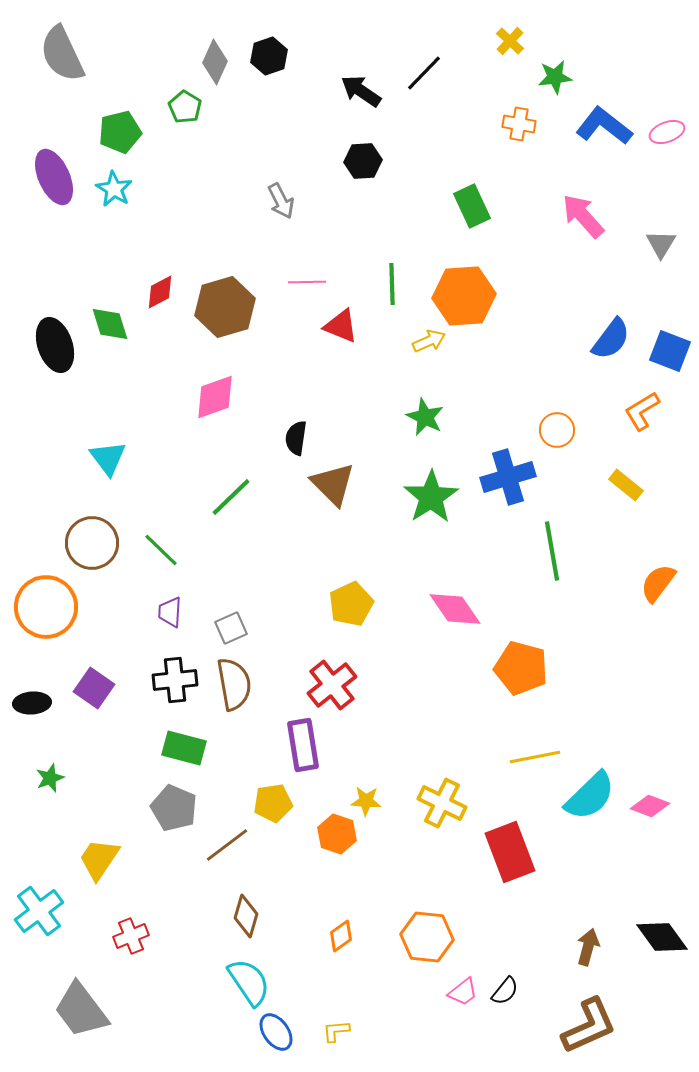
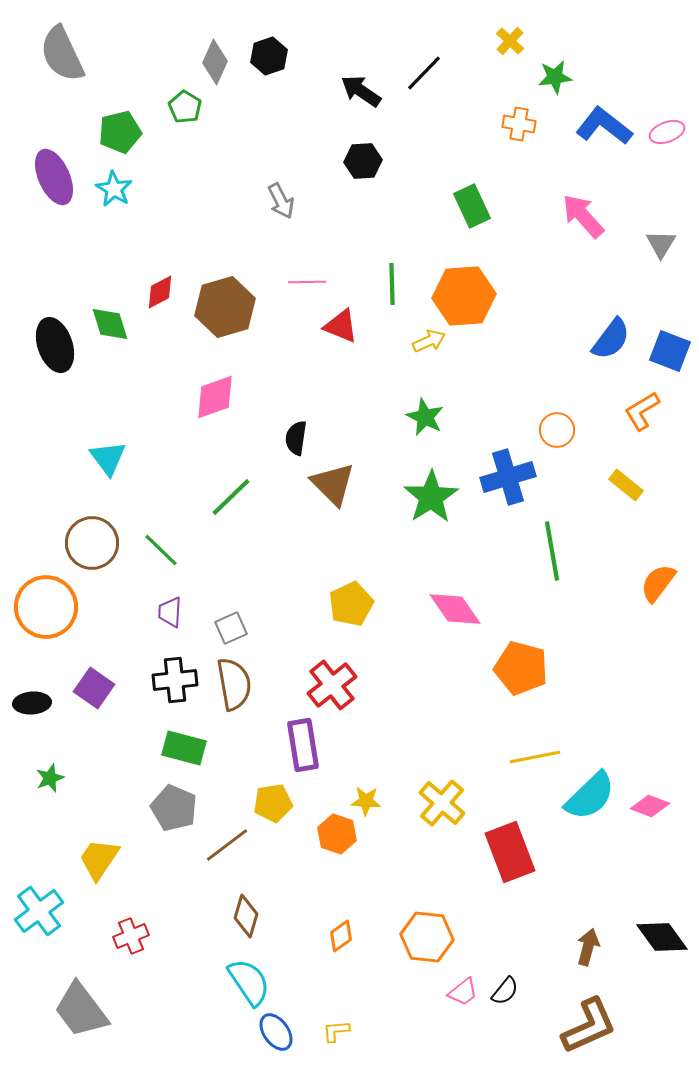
yellow cross at (442, 803): rotated 15 degrees clockwise
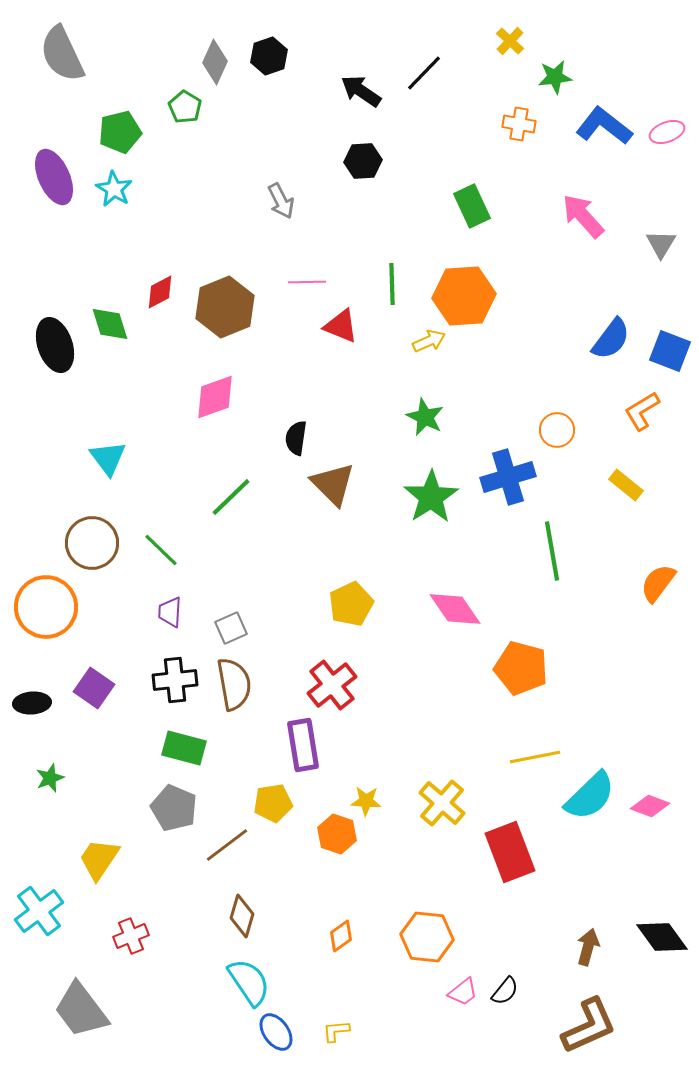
brown hexagon at (225, 307): rotated 6 degrees counterclockwise
brown diamond at (246, 916): moved 4 px left
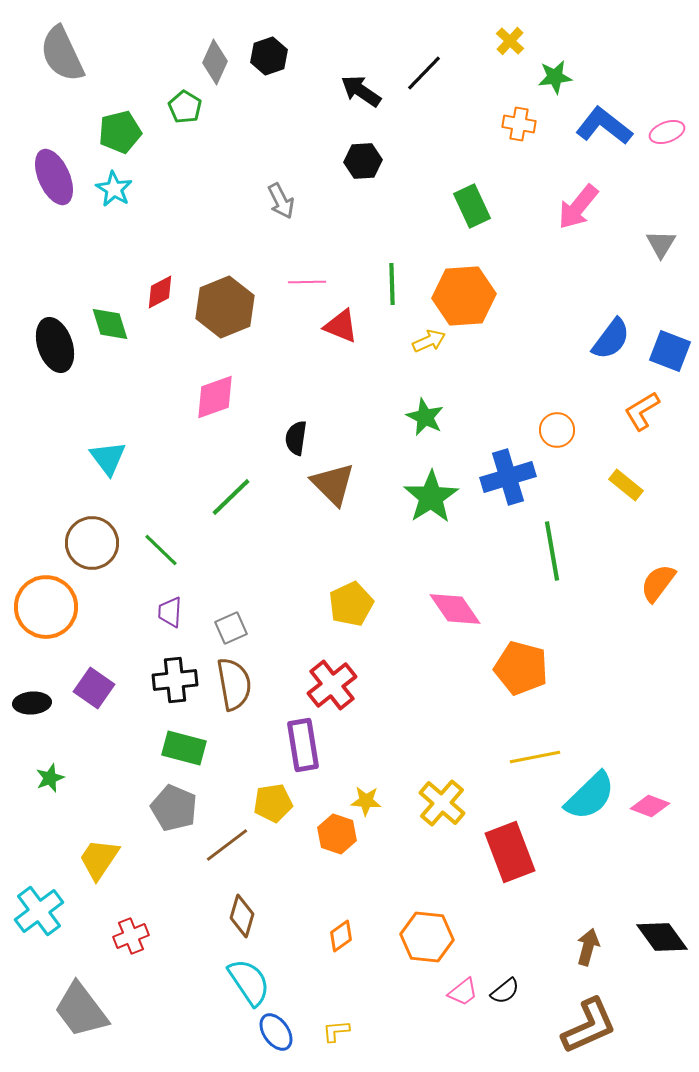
pink arrow at (583, 216): moved 5 px left, 9 px up; rotated 99 degrees counterclockwise
black semicircle at (505, 991): rotated 12 degrees clockwise
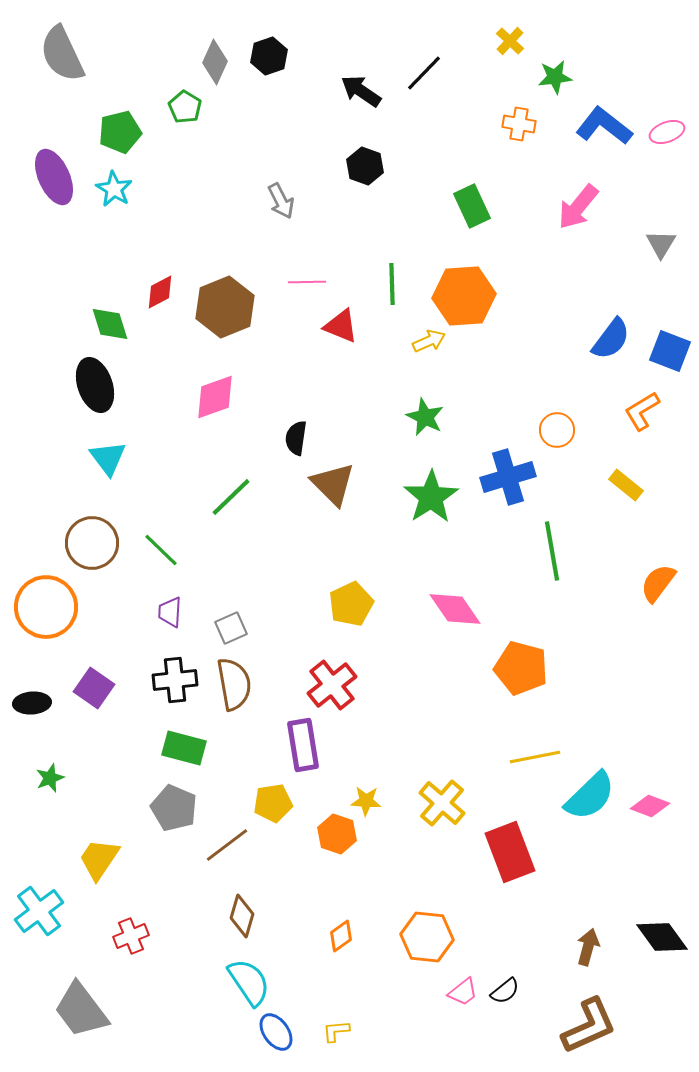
black hexagon at (363, 161): moved 2 px right, 5 px down; rotated 24 degrees clockwise
black ellipse at (55, 345): moved 40 px right, 40 px down
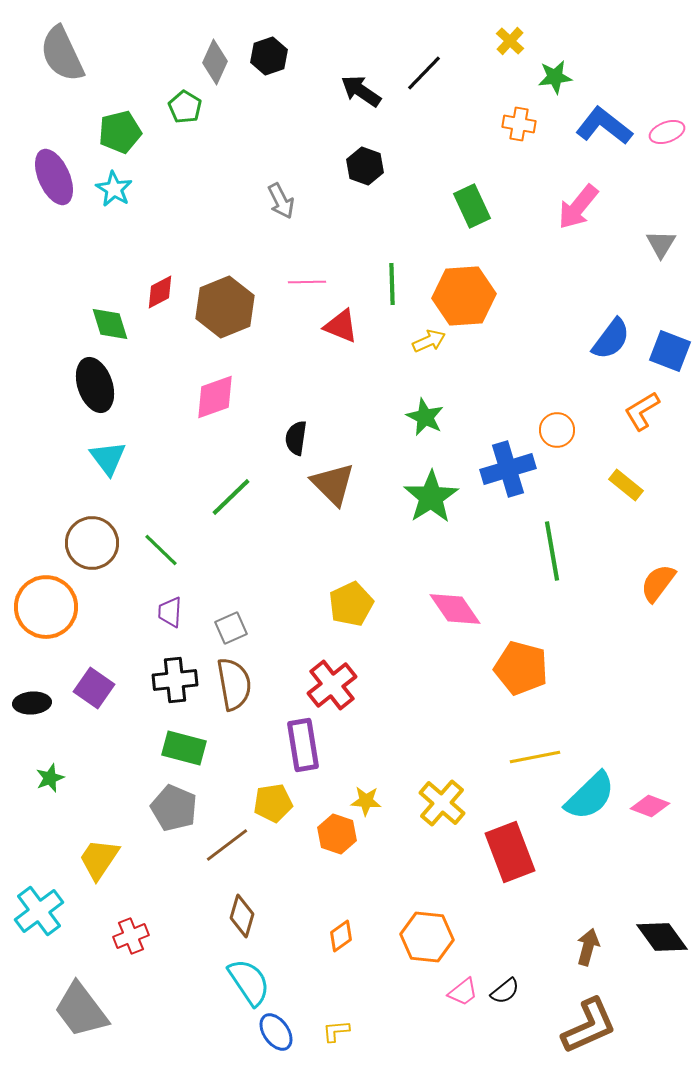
blue cross at (508, 477): moved 8 px up
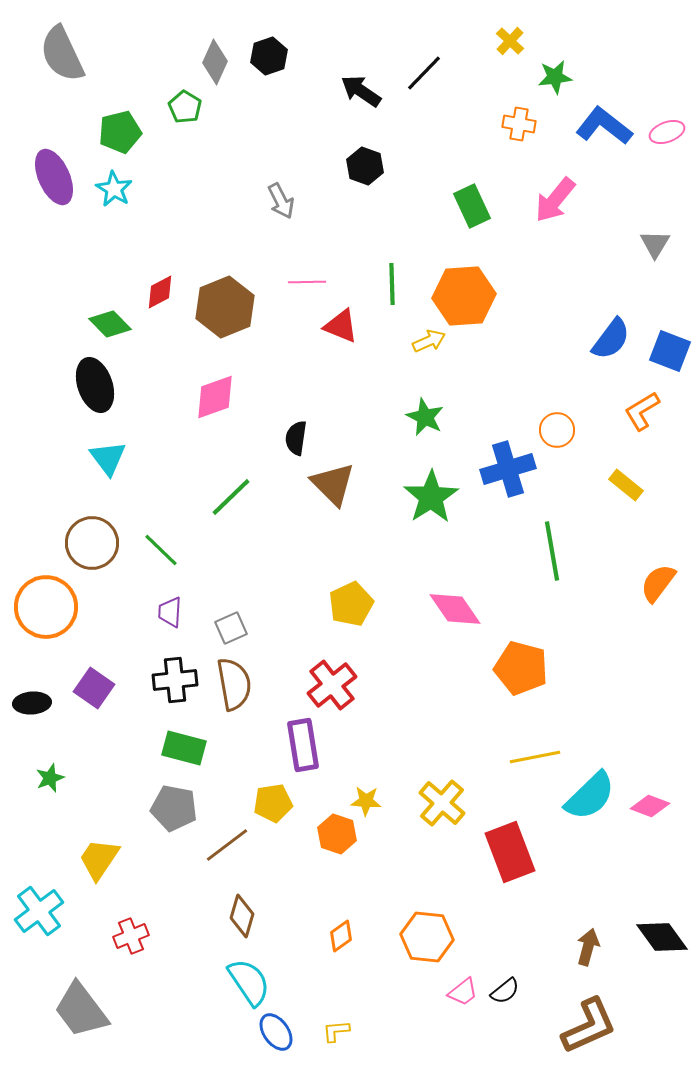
pink arrow at (578, 207): moved 23 px left, 7 px up
gray triangle at (661, 244): moved 6 px left
green diamond at (110, 324): rotated 27 degrees counterclockwise
gray pentagon at (174, 808): rotated 12 degrees counterclockwise
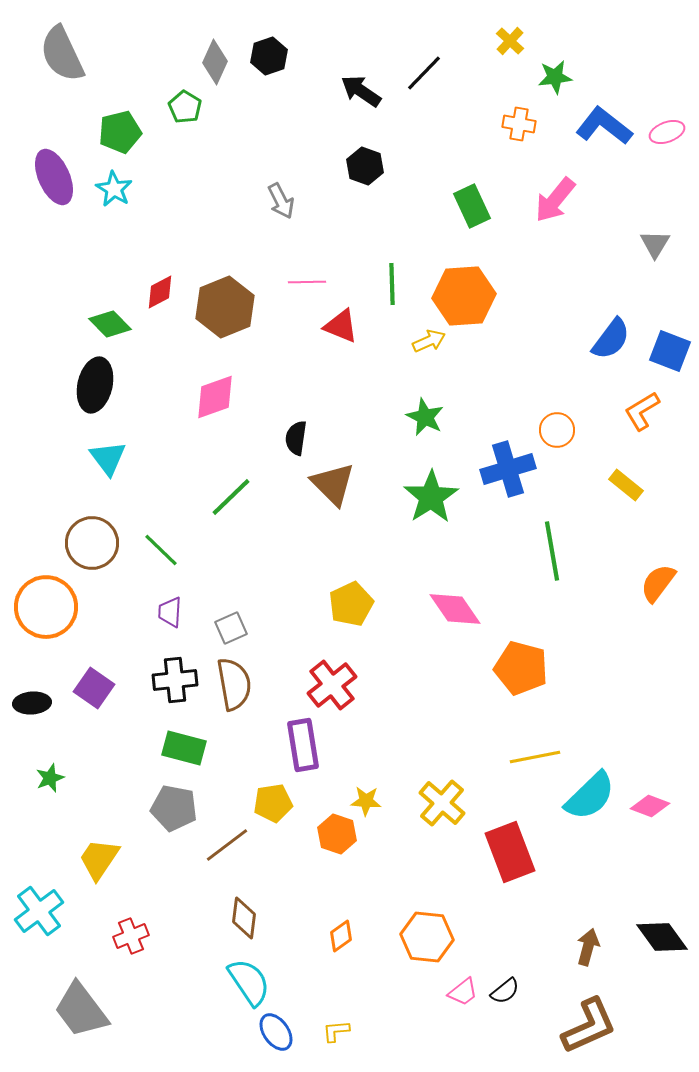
black ellipse at (95, 385): rotated 32 degrees clockwise
brown diamond at (242, 916): moved 2 px right, 2 px down; rotated 9 degrees counterclockwise
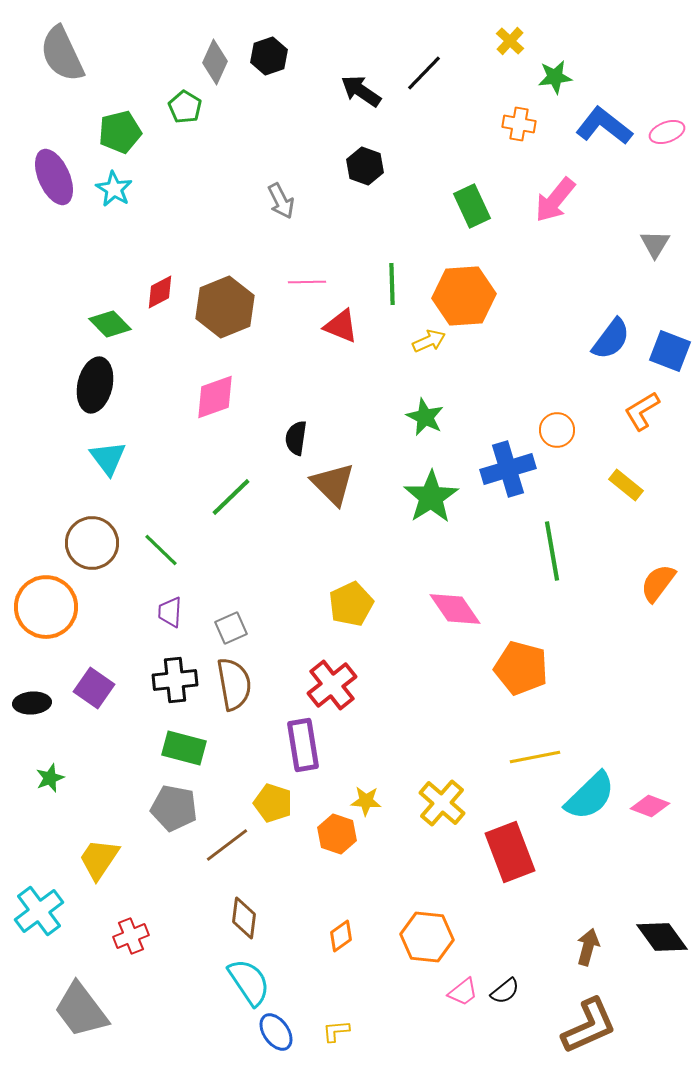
yellow pentagon at (273, 803): rotated 27 degrees clockwise
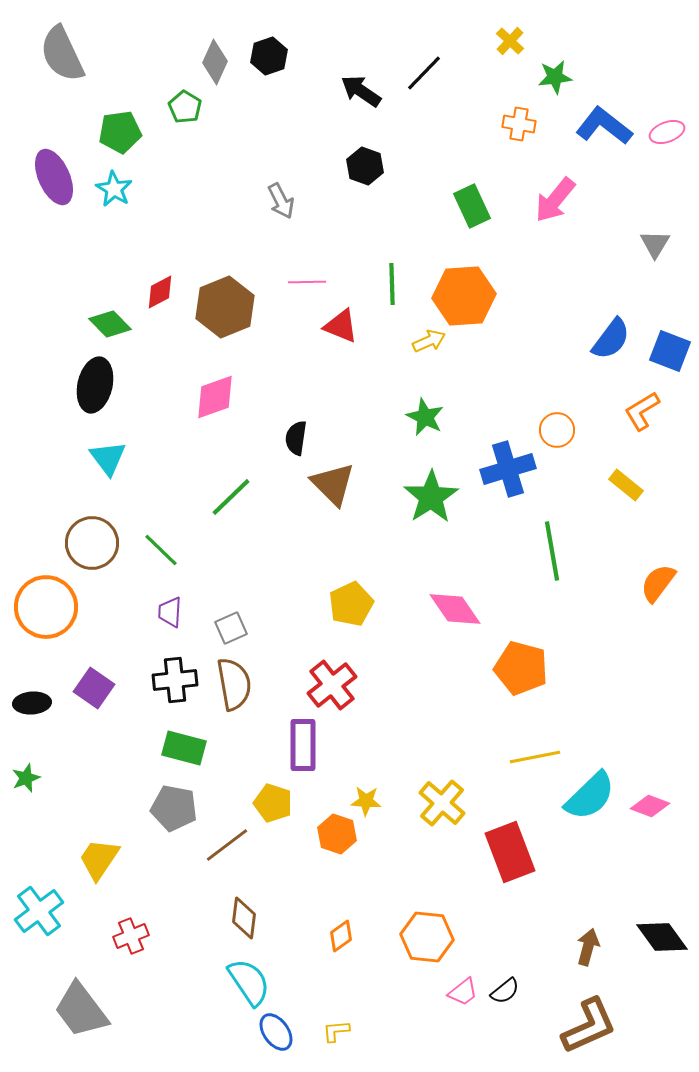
green pentagon at (120, 132): rotated 6 degrees clockwise
purple rectangle at (303, 745): rotated 9 degrees clockwise
green star at (50, 778): moved 24 px left
